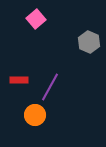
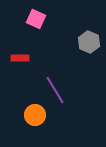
pink square: rotated 24 degrees counterclockwise
red rectangle: moved 1 px right, 22 px up
purple line: moved 5 px right, 3 px down; rotated 60 degrees counterclockwise
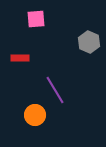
pink square: rotated 30 degrees counterclockwise
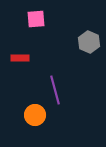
purple line: rotated 16 degrees clockwise
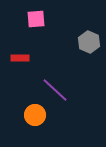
purple line: rotated 32 degrees counterclockwise
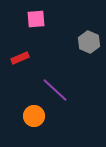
red rectangle: rotated 24 degrees counterclockwise
orange circle: moved 1 px left, 1 px down
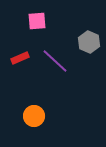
pink square: moved 1 px right, 2 px down
purple line: moved 29 px up
